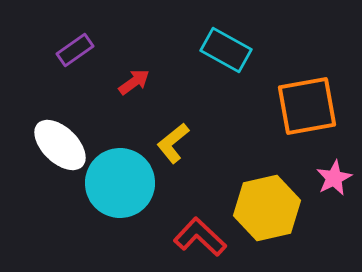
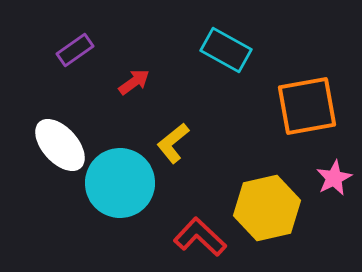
white ellipse: rotated 4 degrees clockwise
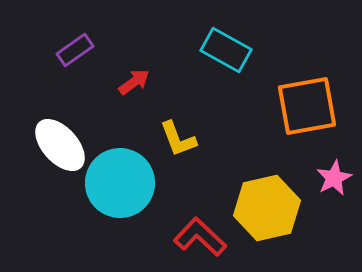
yellow L-shape: moved 5 px right, 4 px up; rotated 72 degrees counterclockwise
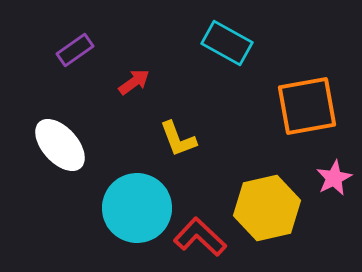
cyan rectangle: moved 1 px right, 7 px up
cyan circle: moved 17 px right, 25 px down
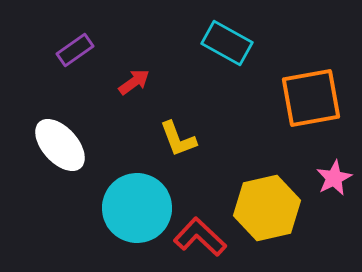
orange square: moved 4 px right, 8 px up
